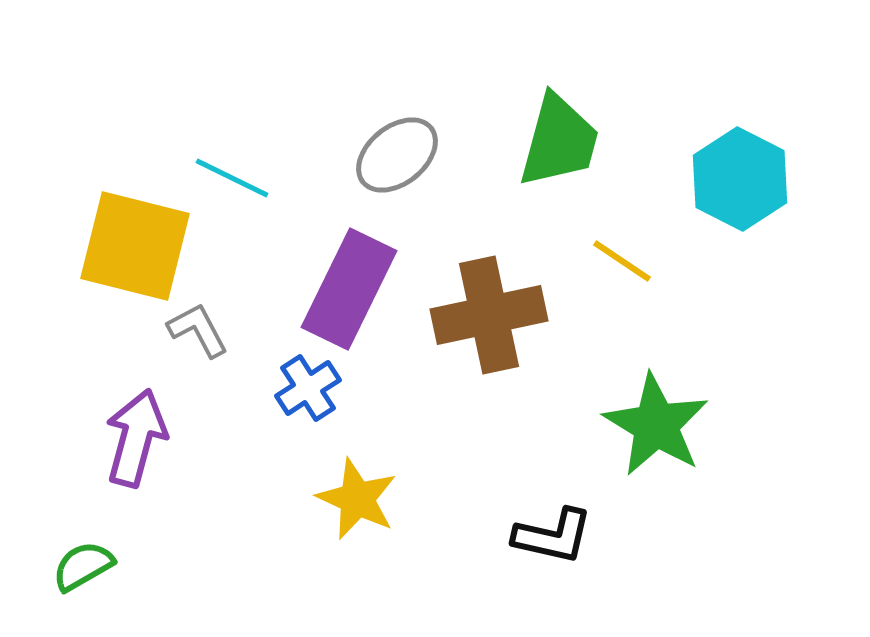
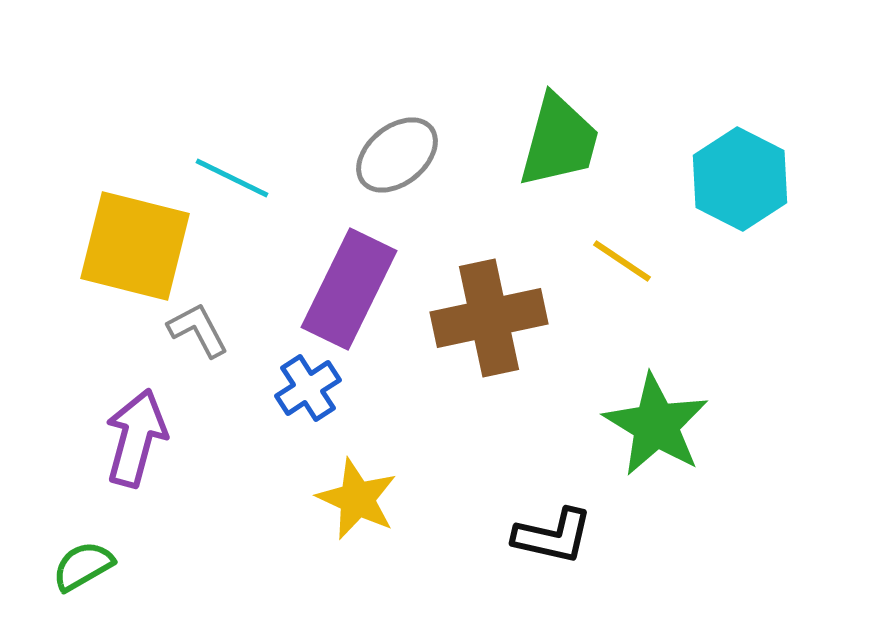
brown cross: moved 3 px down
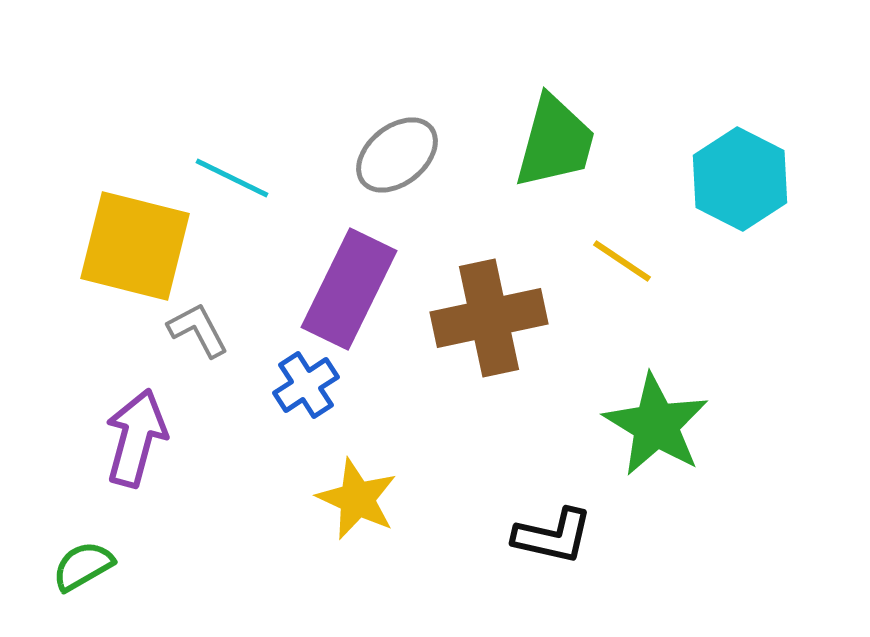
green trapezoid: moved 4 px left, 1 px down
blue cross: moved 2 px left, 3 px up
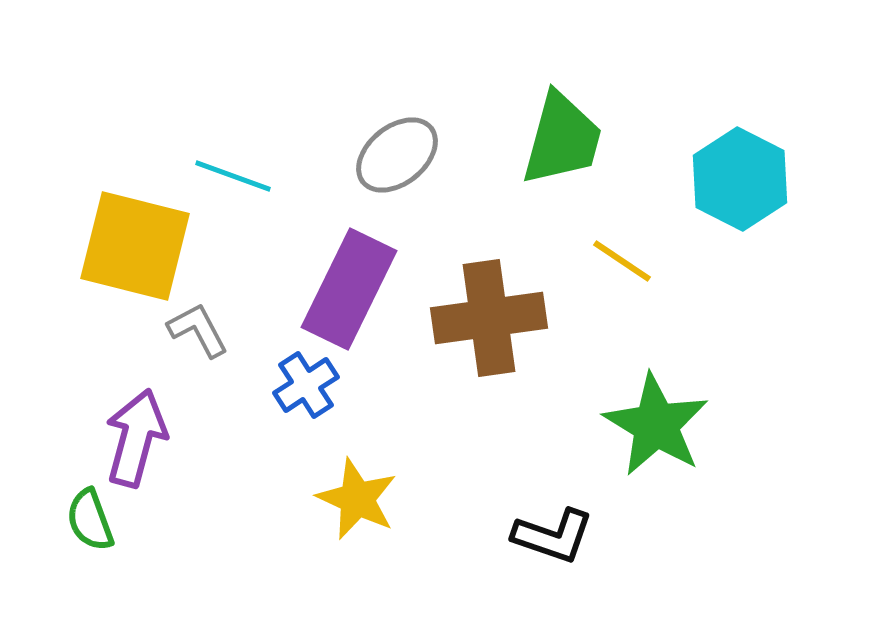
green trapezoid: moved 7 px right, 3 px up
cyan line: moved 1 px right, 2 px up; rotated 6 degrees counterclockwise
brown cross: rotated 4 degrees clockwise
black L-shape: rotated 6 degrees clockwise
green semicircle: moved 7 px right, 46 px up; rotated 80 degrees counterclockwise
